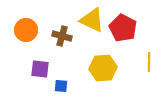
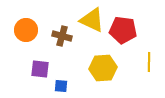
red pentagon: moved 2 px down; rotated 20 degrees counterclockwise
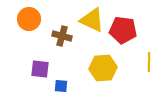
orange circle: moved 3 px right, 11 px up
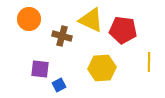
yellow triangle: moved 1 px left
yellow hexagon: moved 1 px left
blue square: moved 2 px left, 1 px up; rotated 32 degrees counterclockwise
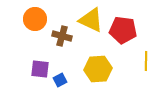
orange circle: moved 6 px right
yellow line: moved 3 px left, 1 px up
yellow hexagon: moved 4 px left, 1 px down
blue square: moved 1 px right, 5 px up
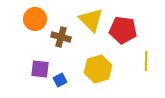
yellow triangle: rotated 20 degrees clockwise
brown cross: moved 1 px left, 1 px down
yellow hexagon: rotated 12 degrees counterclockwise
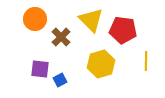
brown cross: rotated 30 degrees clockwise
yellow hexagon: moved 3 px right, 5 px up
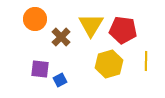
yellow triangle: moved 5 px down; rotated 16 degrees clockwise
yellow hexagon: moved 8 px right
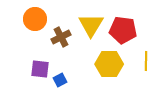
brown cross: rotated 18 degrees clockwise
yellow hexagon: rotated 16 degrees clockwise
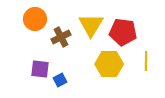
red pentagon: moved 2 px down
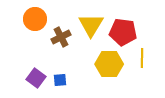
yellow line: moved 4 px left, 3 px up
purple square: moved 4 px left, 9 px down; rotated 30 degrees clockwise
blue square: rotated 24 degrees clockwise
